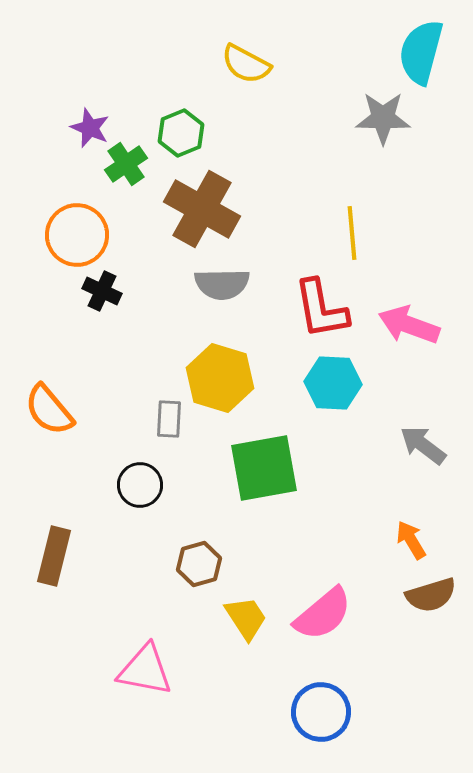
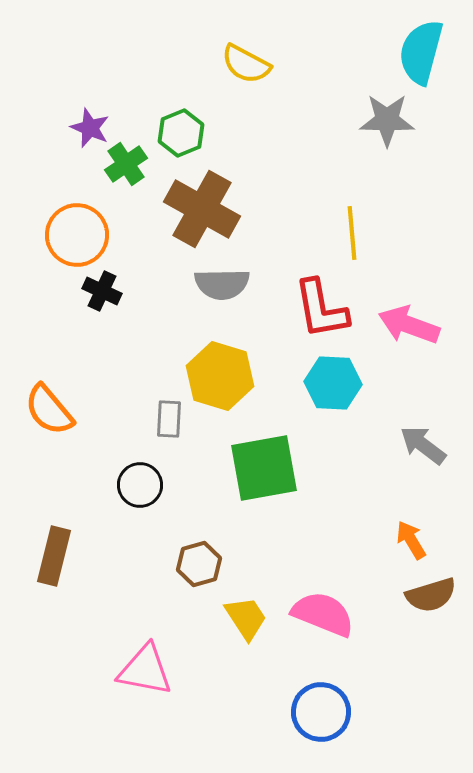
gray star: moved 4 px right, 2 px down
yellow hexagon: moved 2 px up
pink semicircle: rotated 118 degrees counterclockwise
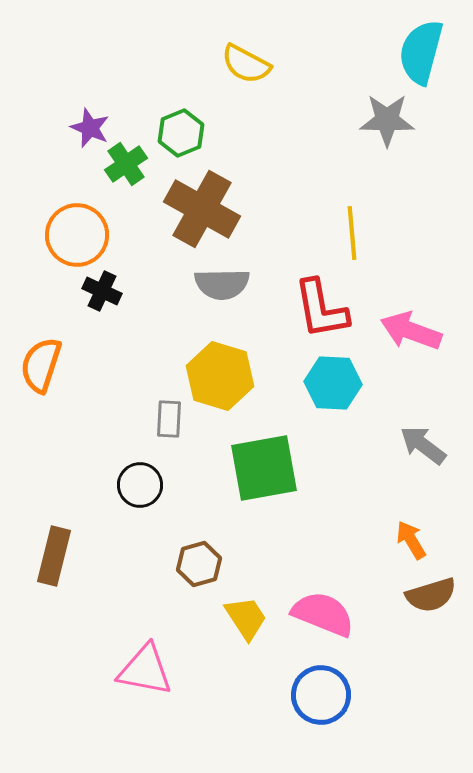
pink arrow: moved 2 px right, 6 px down
orange semicircle: moved 8 px left, 45 px up; rotated 58 degrees clockwise
blue circle: moved 17 px up
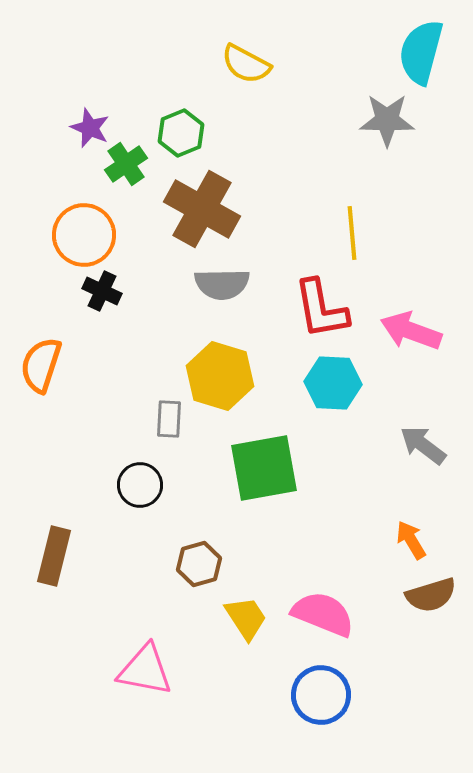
orange circle: moved 7 px right
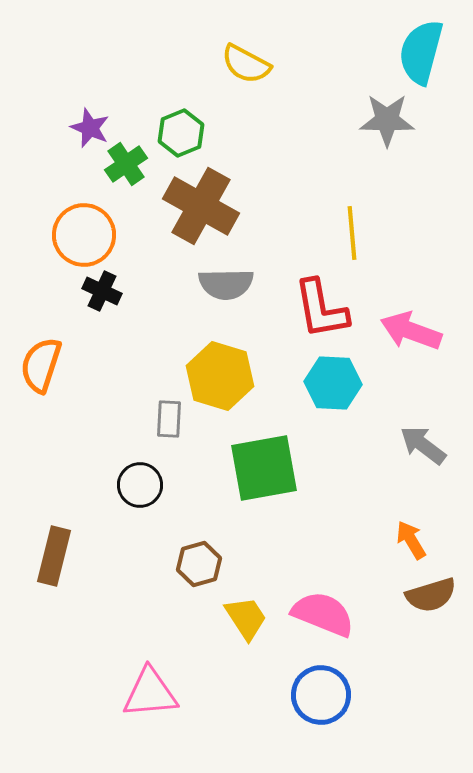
brown cross: moved 1 px left, 3 px up
gray semicircle: moved 4 px right
pink triangle: moved 5 px right, 23 px down; rotated 16 degrees counterclockwise
